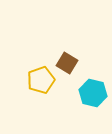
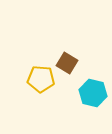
yellow pentagon: moved 1 px up; rotated 24 degrees clockwise
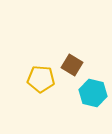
brown square: moved 5 px right, 2 px down
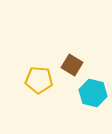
yellow pentagon: moved 2 px left, 1 px down
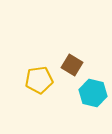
yellow pentagon: rotated 12 degrees counterclockwise
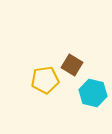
yellow pentagon: moved 6 px right
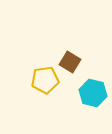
brown square: moved 2 px left, 3 px up
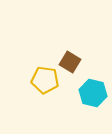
yellow pentagon: rotated 16 degrees clockwise
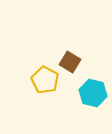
yellow pentagon: rotated 20 degrees clockwise
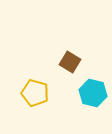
yellow pentagon: moved 10 px left, 13 px down; rotated 12 degrees counterclockwise
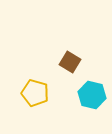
cyan hexagon: moved 1 px left, 2 px down
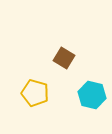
brown square: moved 6 px left, 4 px up
